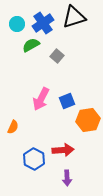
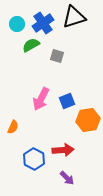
gray square: rotated 24 degrees counterclockwise
purple arrow: rotated 42 degrees counterclockwise
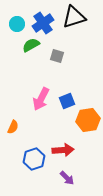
blue hexagon: rotated 15 degrees clockwise
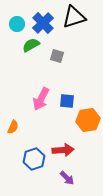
blue cross: rotated 10 degrees counterclockwise
blue square: rotated 28 degrees clockwise
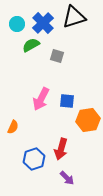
red arrow: moved 2 px left, 1 px up; rotated 110 degrees clockwise
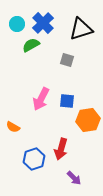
black triangle: moved 7 px right, 12 px down
gray square: moved 10 px right, 4 px down
orange semicircle: rotated 96 degrees clockwise
purple arrow: moved 7 px right
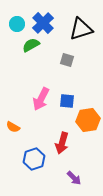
red arrow: moved 1 px right, 6 px up
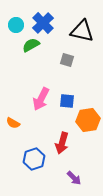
cyan circle: moved 1 px left, 1 px down
black triangle: moved 1 px right, 2 px down; rotated 30 degrees clockwise
orange semicircle: moved 4 px up
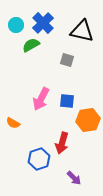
blue hexagon: moved 5 px right
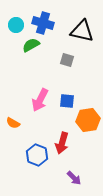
blue cross: rotated 30 degrees counterclockwise
pink arrow: moved 1 px left, 1 px down
blue hexagon: moved 2 px left, 4 px up; rotated 20 degrees counterclockwise
